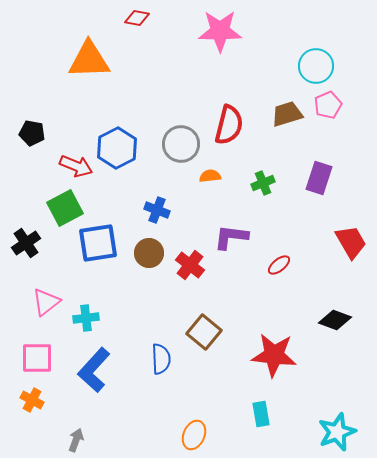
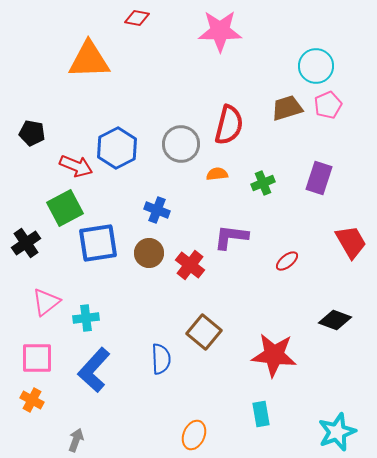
brown trapezoid: moved 6 px up
orange semicircle: moved 7 px right, 2 px up
red ellipse: moved 8 px right, 4 px up
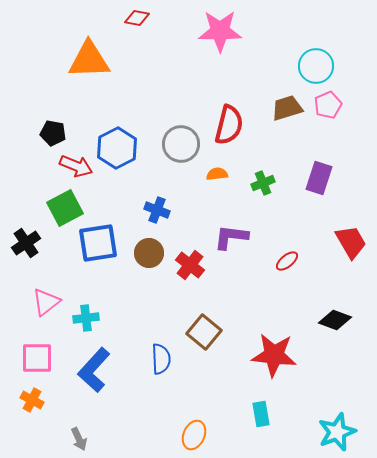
black pentagon: moved 21 px right
gray arrow: moved 3 px right, 1 px up; rotated 135 degrees clockwise
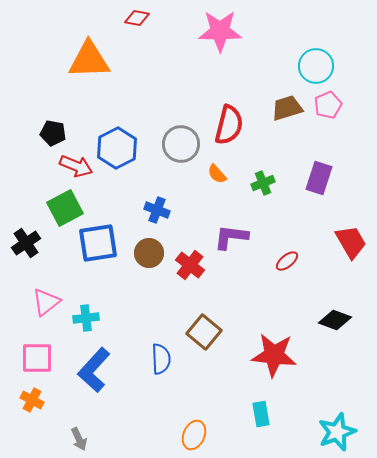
orange semicircle: rotated 125 degrees counterclockwise
